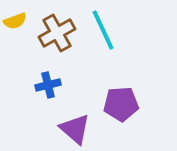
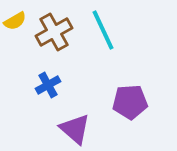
yellow semicircle: rotated 10 degrees counterclockwise
brown cross: moved 3 px left, 1 px up
blue cross: rotated 15 degrees counterclockwise
purple pentagon: moved 9 px right, 2 px up
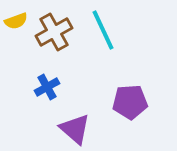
yellow semicircle: moved 1 px right; rotated 10 degrees clockwise
blue cross: moved 1 px left, 2 px down
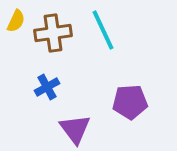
yellow semicircle: rotated 45 degrees counterclockwise
brown cross: moved 1 px left, 1 px down; rotated 21 degrees clockwise
purple triangle: rotated 12 degrees clockwise
